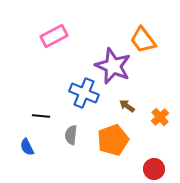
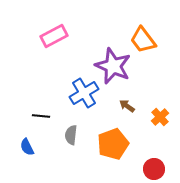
blue cross: rotated 36 degrees clockwise
orange pentagon: moved 4 px down
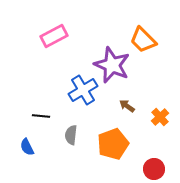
orange trapezoid: rotated 8 degrees counterclockwise
purple star: moved 1 px left, 1 px up
blue cross: moved 1 px left, 3 px up
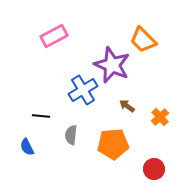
orange pentagon: rotated 16 degrees clockwise
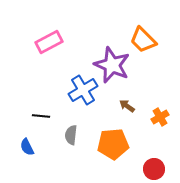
pink rectangle: moved 5 px left, 6 px down
orange cross: rotated 12 degrees clockwise
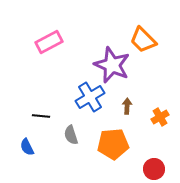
blue cross: moved 7 px right, 7 px down
brown arrow: rotated 56 degrees clockwise
gray semicircle: rotated 24 degrees counterclockwise
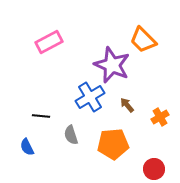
brown arrow: moved 1 px up; rotated 42 degrees counterclockwise
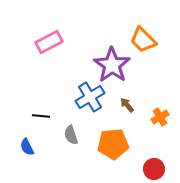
purple star: rotated 12 degrees clockwise
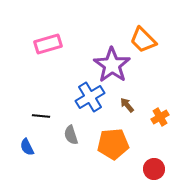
pink rectangle: moved 1 px left, 2 px down; rotated 12 degrees clockwise
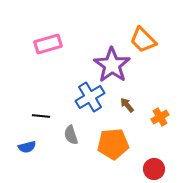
blue semicircle: rotated 78 degrees counterclockwise
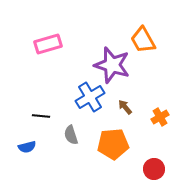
orange trapezoid: rotated 16 degrees clockwise
purple star: rotated 18 degrees counterclockwise
brown arrow: moved 2 px left, 2 px down
